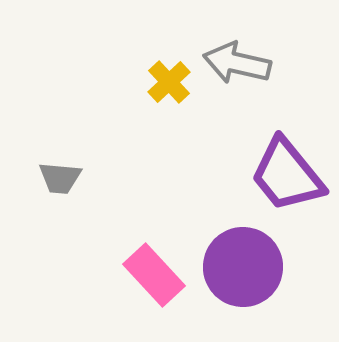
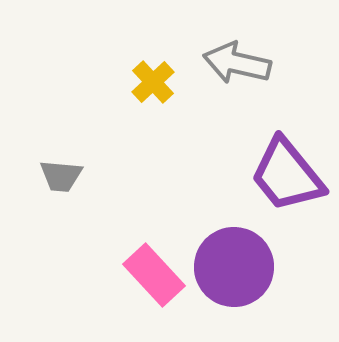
yellow cross: moved 16 px left
gray trapezoid: moved 1 px right, 2 px up
purple circle: moved 9 px left
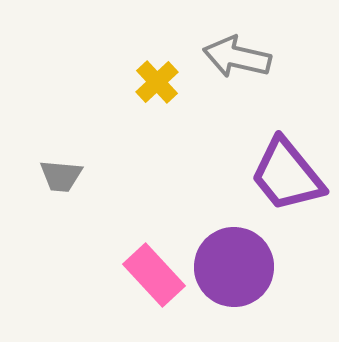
gray arrow: moved 6 px up
yellow cross: moved 4 px right
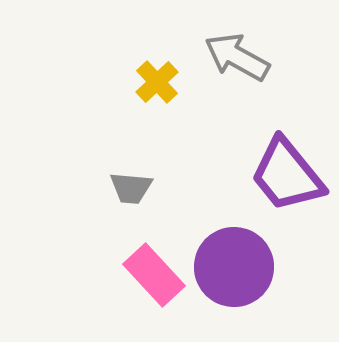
gray arrow: rotated 16 degrees clockwise
gray trapezoid: moved 70 px right, 12 px down
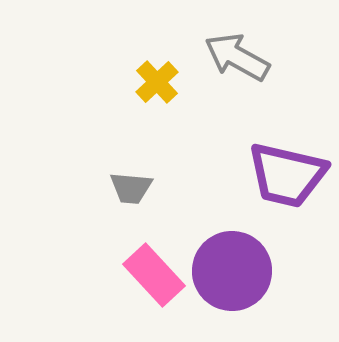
purple trapezoid: rotated 38 degrees counterclockwise
purple circle: moved 2 px left, 4 px down
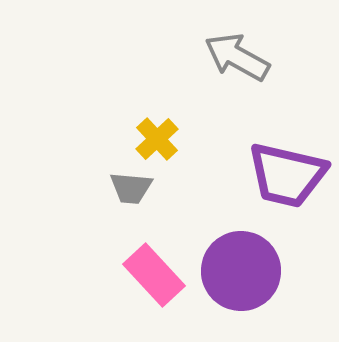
yellow cross: moved 57 px down
purple circle: moved 9 px right
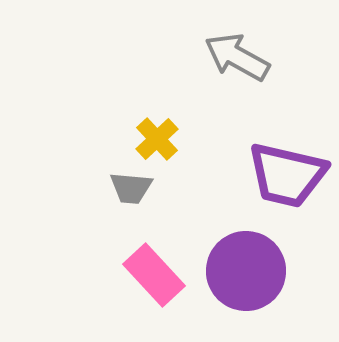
purple circle: moved 5 px right
